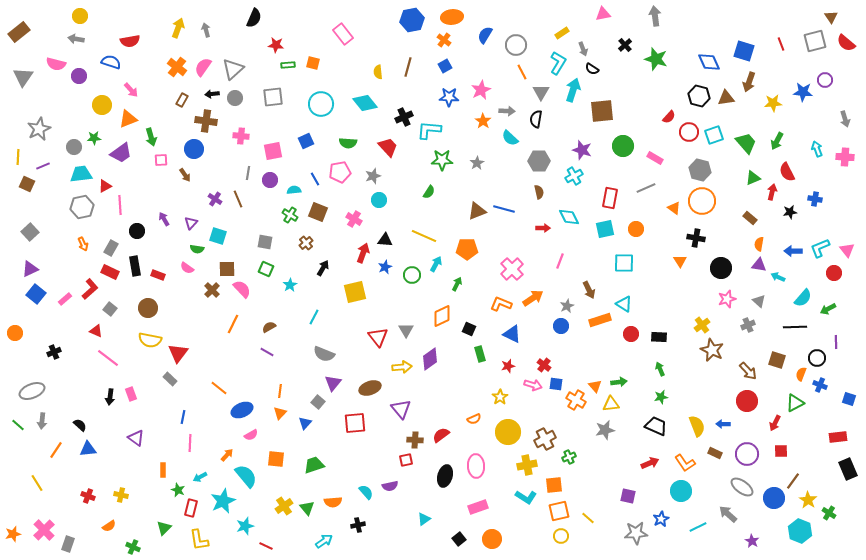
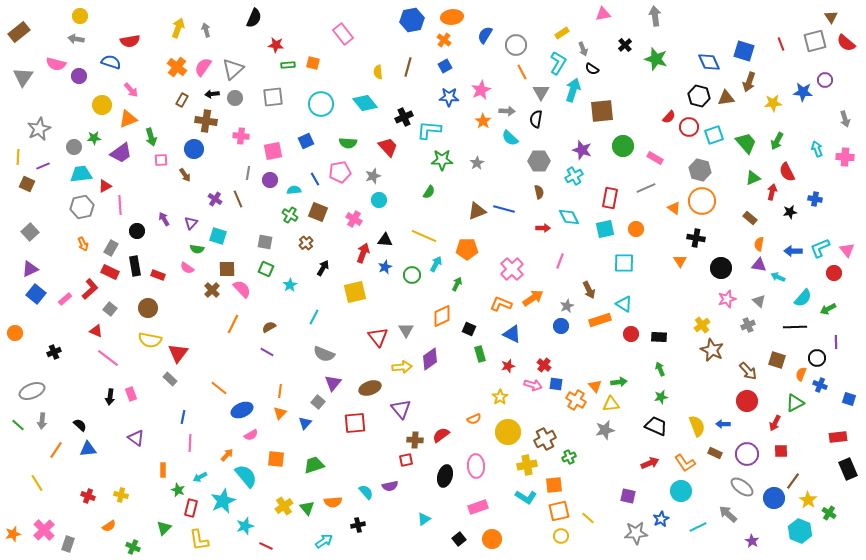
red circle at (689, 132): moved 5 px up
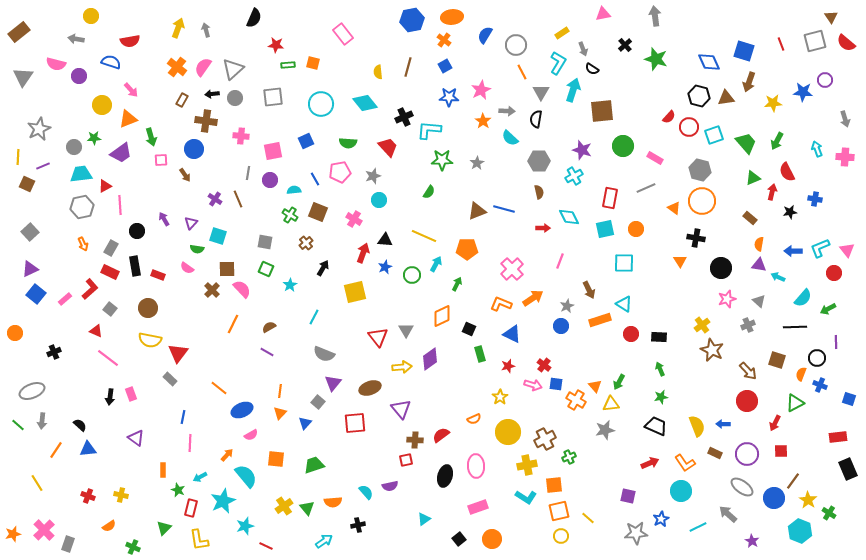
yellow circle at (80, 16): moved 11 px right
green arrow at (619, 382): rotated 126 degrees clockwise
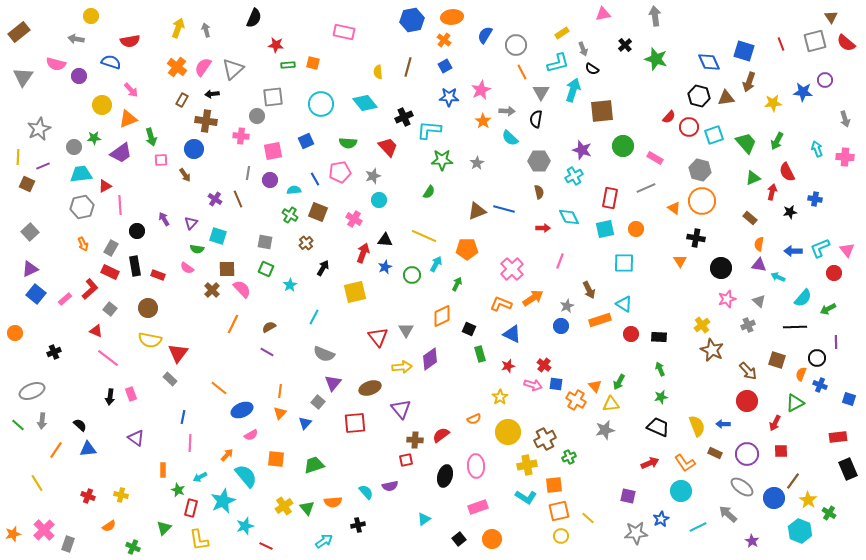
pink rectangle at (343, 34): moved 1 px right, 2 px up; rotated 40 degrees counterclockwise
cyan L-shape at (558, 63): rotated 45 degrees clockwise
gray circle at (235, 98): moved 22 px right, 18 px down
black trapezoid at (656, 426): moved 2 px right, 1 px down
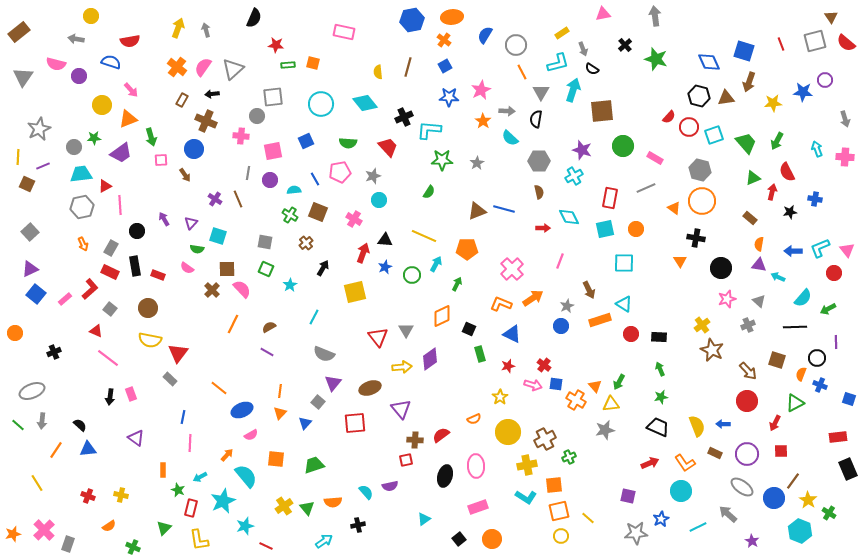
brown cross at (206, 121): rotated 15 degrees clockwise
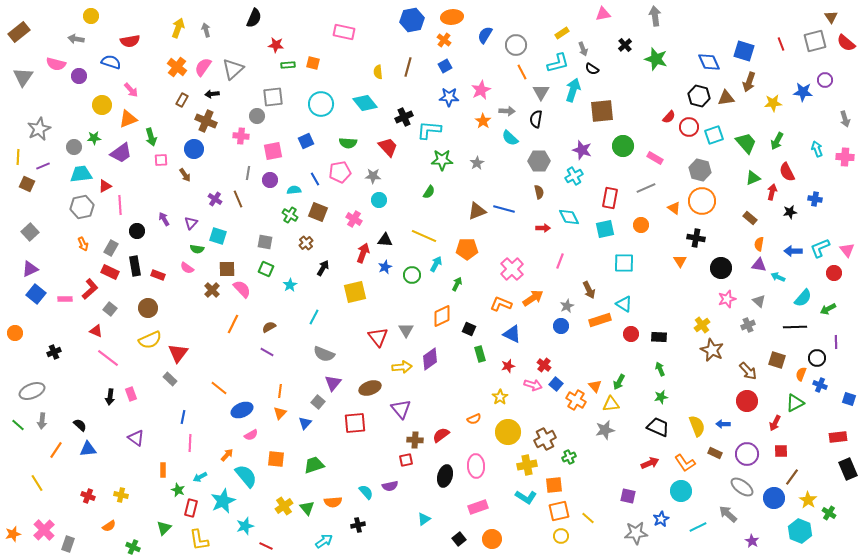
gray star at (373, 176): rotated 21 degrees clockwise
orange circle at (636, 229): moved 5 px right, 4 px up
pink rectangle at (65, 299): rotated 40 degrees clockwise
yellow semicircle at (150, 340): rotated 35 degrees counterclockwise
blue square at (556, 384): rotated 32 degrees clockwise
brown line at (793, 481): moved 1 px left, 4 px up
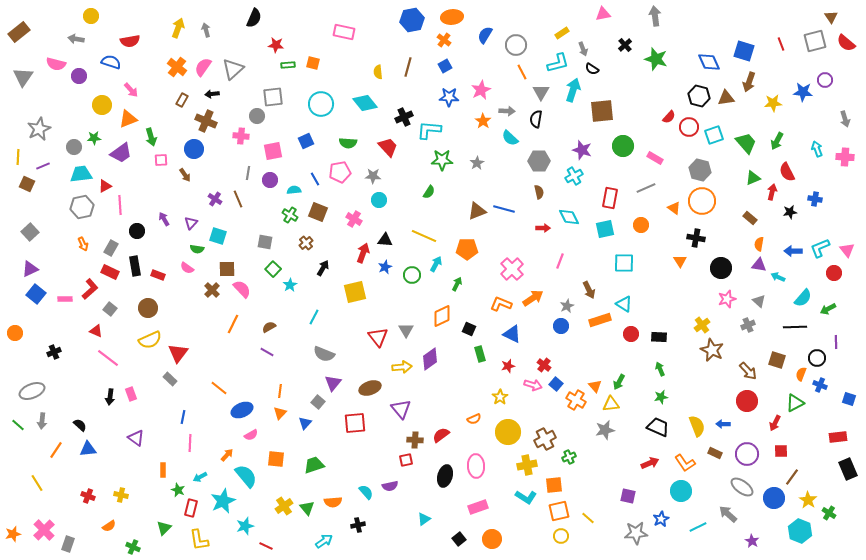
green square at (266, 269): moved 7 px right; rotated 21 degrees clockwise
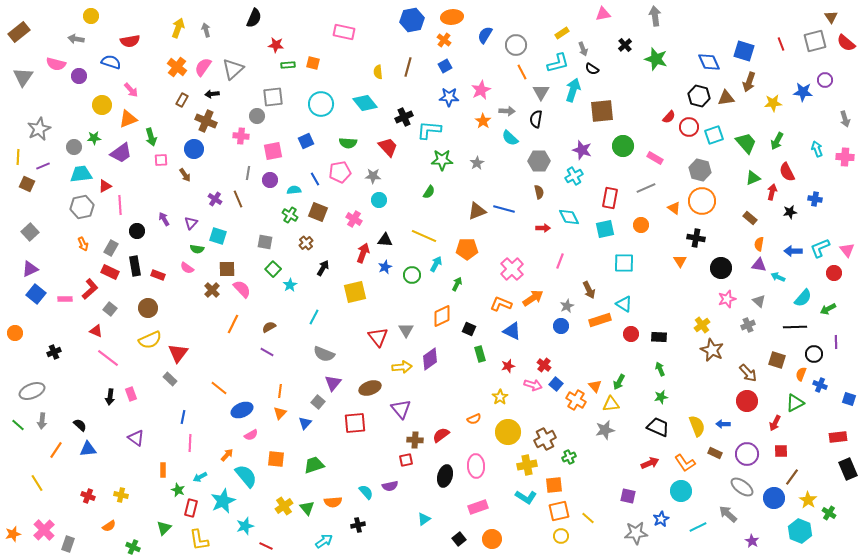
blue triangle at (512, 334): moved 3 px up
black circle at (817, 358): moved 3 px left, 4 px up
brown arrow at (748, 371): moved 2 px down
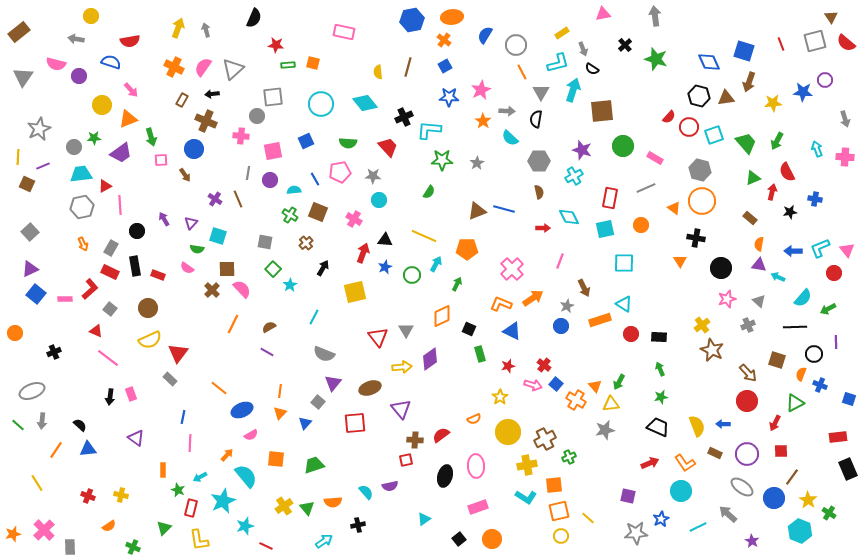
orange cross at (177, 67): moved 3 px left; rotated 12 degrees counterclockwise
brown arrow at (589, 290): moved 5 px left, 2 px up
gray rectangle at (68, 544): moved 2 px right, 3 px down; rotated 21 degrees counterclockwise
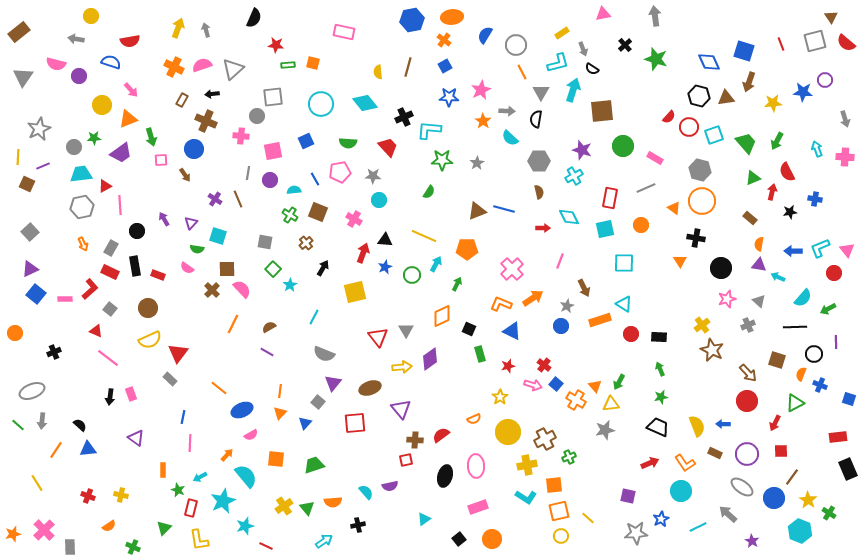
pink semicircle at (203, 67): moved 1 px left, 2 px up; rotated 36 degrees clockwise
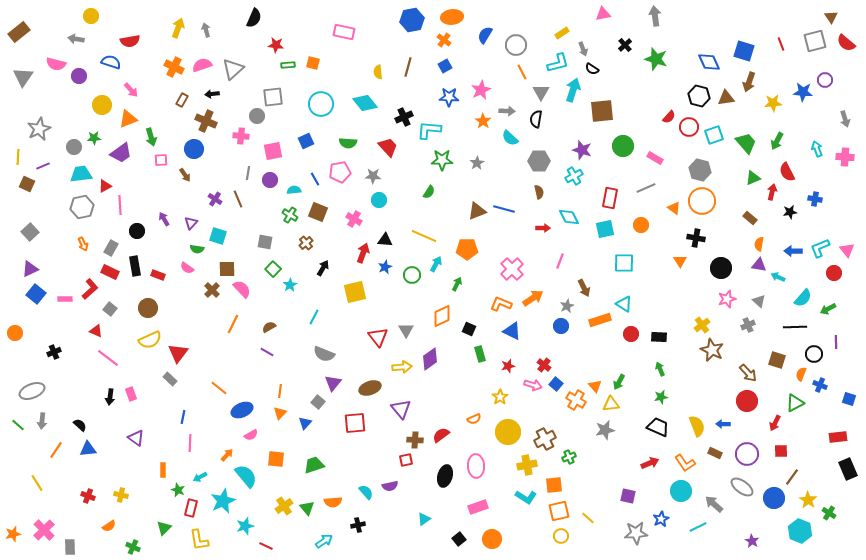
gray arrow at (728, 514): moved 14 px left, 10 px up
